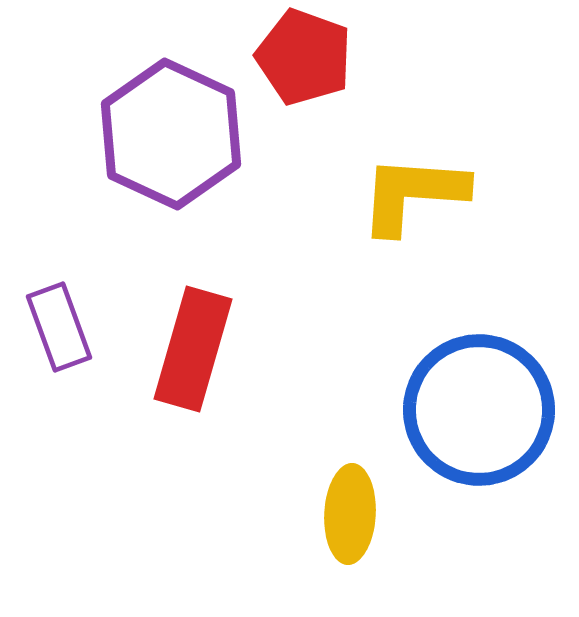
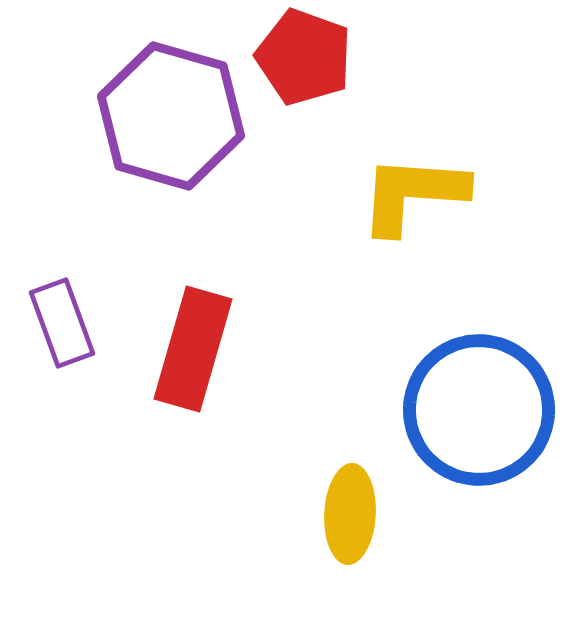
purple hexagon: moved 18 px up; rotated 9 degrees counterclockwise
purple rectangle: moved 3 px right, 4 px up
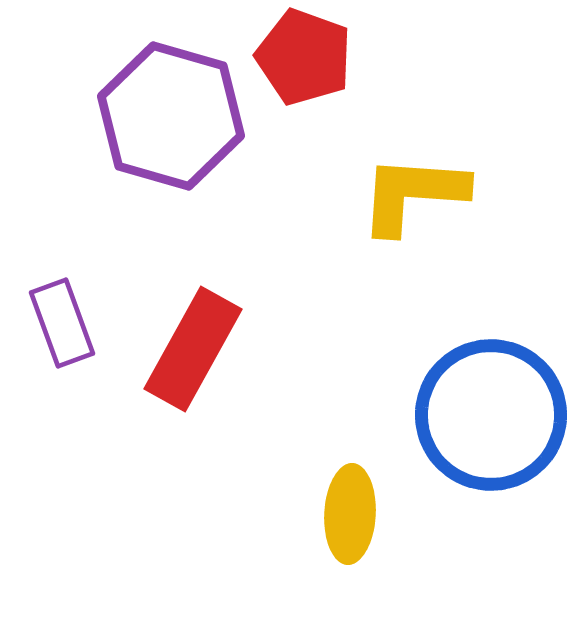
red rectangle: rotated 13 degrees clockwise
blue circle: moved 12 px right, 5 px down
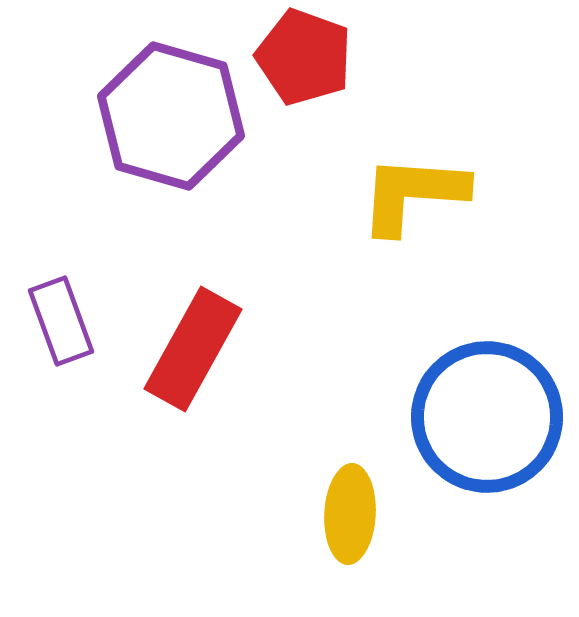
purple rectangle: moved 1 px left, 2 px up
blue circle: moved 4 px left, 2 px down
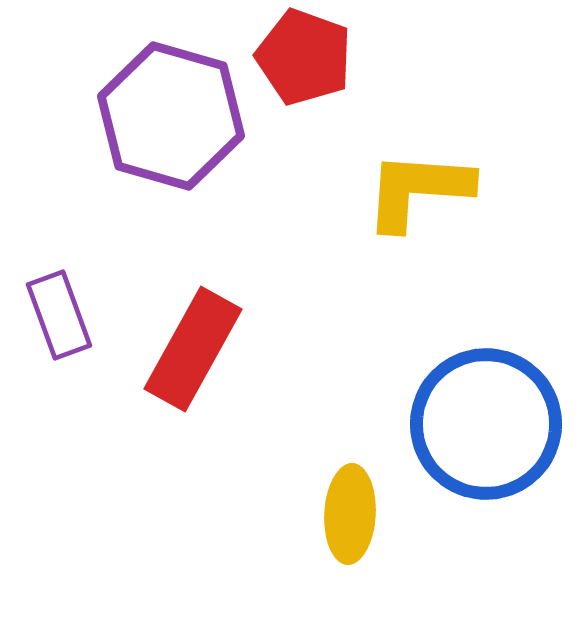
yellow L-shape: moved 5 px right, 4 px up
purple rectangle: moved 2 px left, 6 px up
blue circle: moved 1 px left, 7 px down
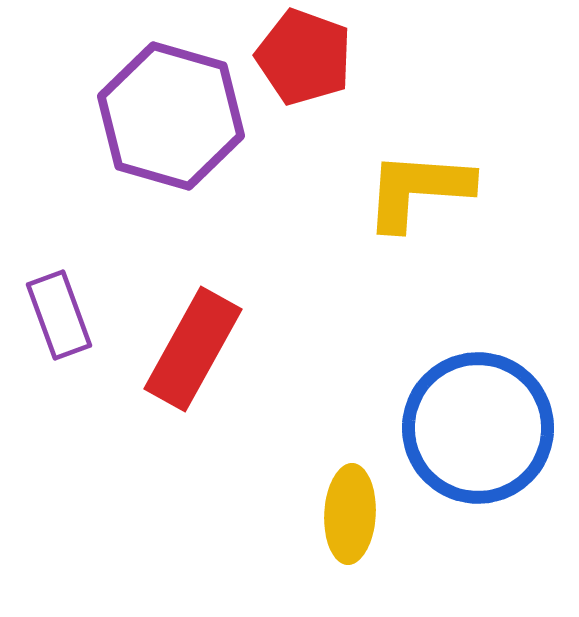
blue circle: moved 8 px left, 4 px down
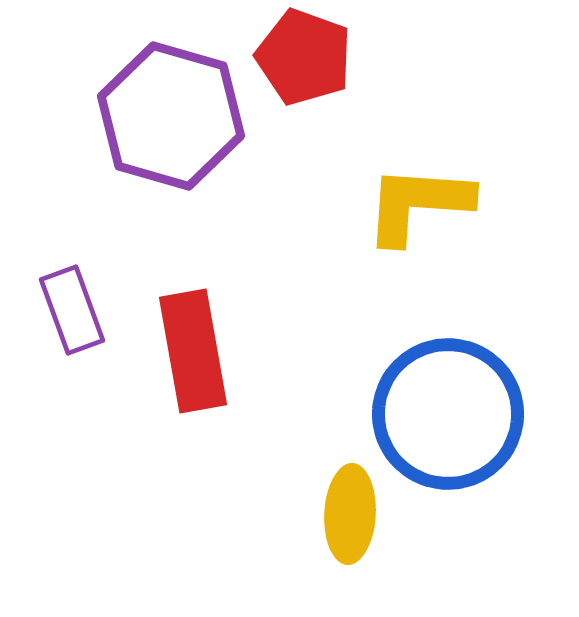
yellow L-shape: moved 14 px down
purple rectangle: moved 13 px right, 5 px up
red rectangle: moved 2 px down; rotated 39 degrees counterclockwise
blue circle: moved 30 px left, 14 px up
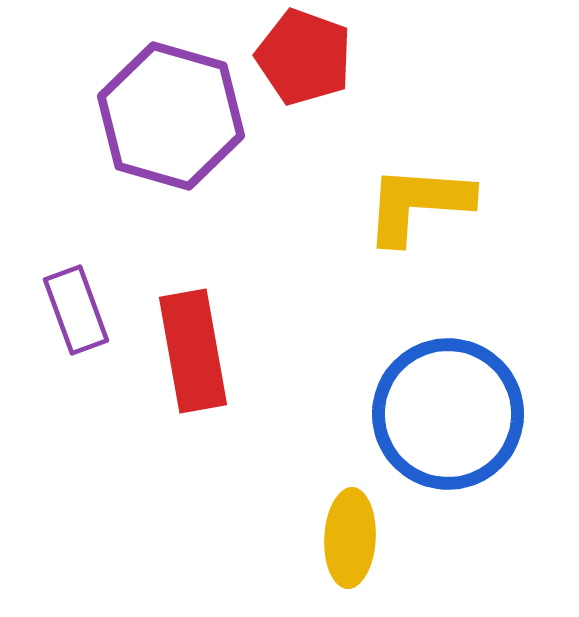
purple rectangle: moved 4 px right
yellow ellipse: moved 24 px down
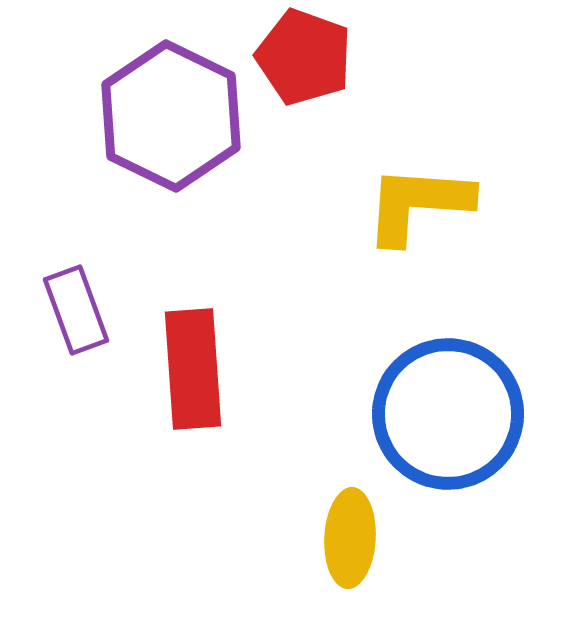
purple hexagon: rotated 10 degrees clockwise
red rectangle: moved 18 px down; rotated 6 degrees clockwise
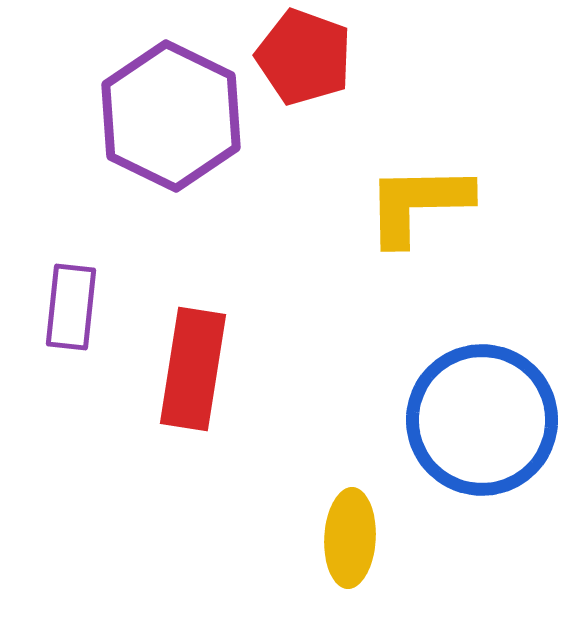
yellow L-shape: rotated 5 degrees counterclockwise
purple rectangle: moved 5 px left, 3 px up; rotated 26 degrees clockwise
red rectangle: rotated 13 degrees clockwise
blue circle: moved 34 px right, 6 px down
